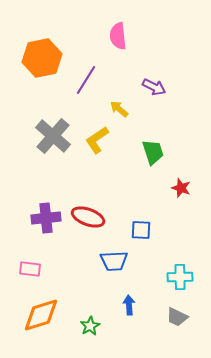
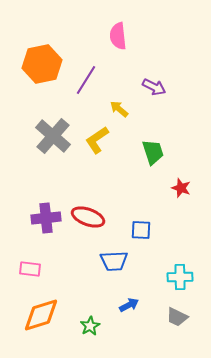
orange hexagon: moved 6 px down
blue arrow: rotated 66 degrees clockwise
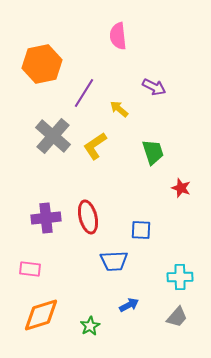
purple line: moved 2 px left, 13 px down
yellow L-shape: moved 2 px left, 6 px down
red ellipse: rotated 56 degrees clockwise
gray trapezoid: rotated 75 degrees counterclockwise
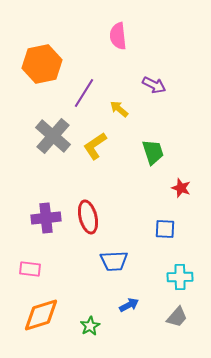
purple arrow: moved 2 px up
blue square: moved 24 px right, 1 px up
